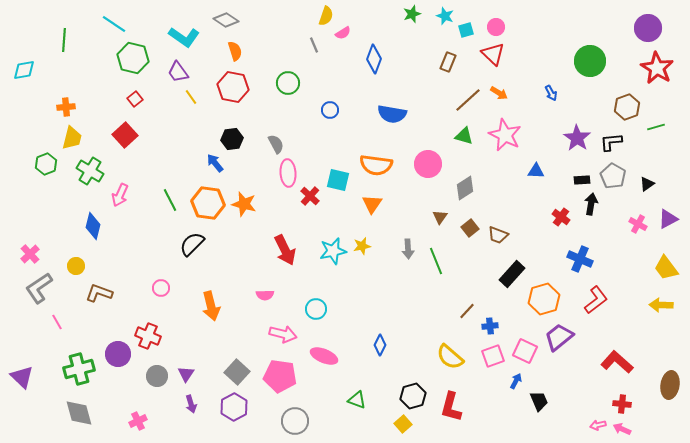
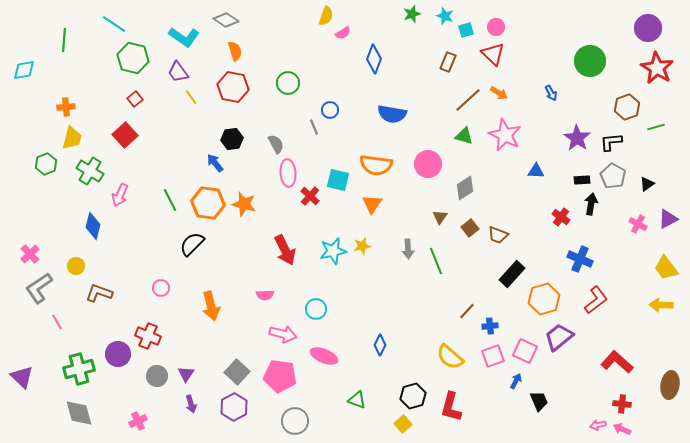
gray line at (314, 45): moved 82 px down
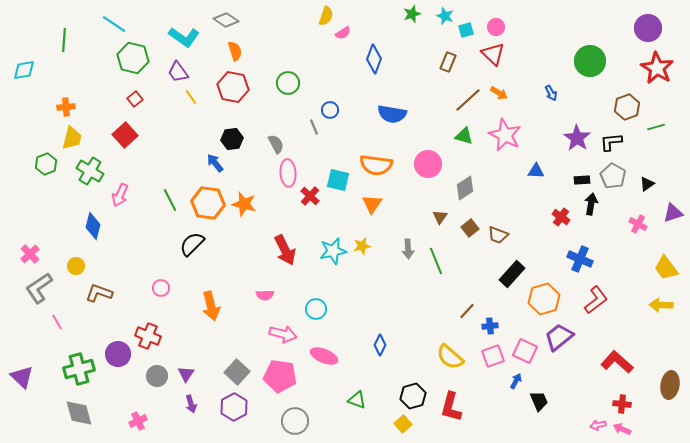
purple triangle at (668, 219): moved 5 px right, 6 px up; rotated 10 degrees clockwise
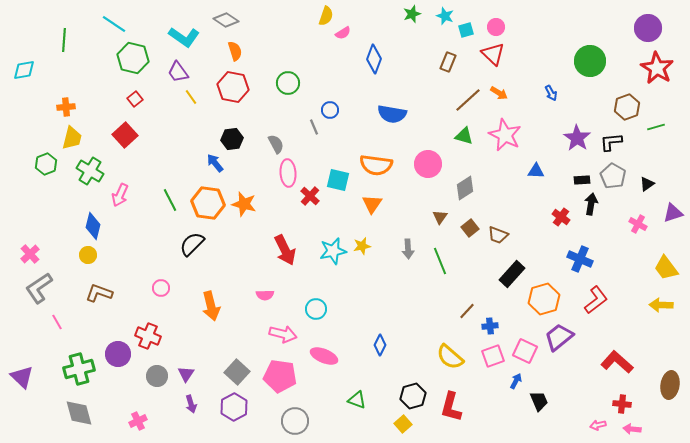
green line at (436, 261): moved 4 px right
yellow circle at (76, 266): moved 12 px right, 11 px up
pink arrow at (622, 429): moved 10 px right; rotated 18 degrees counterclockwise
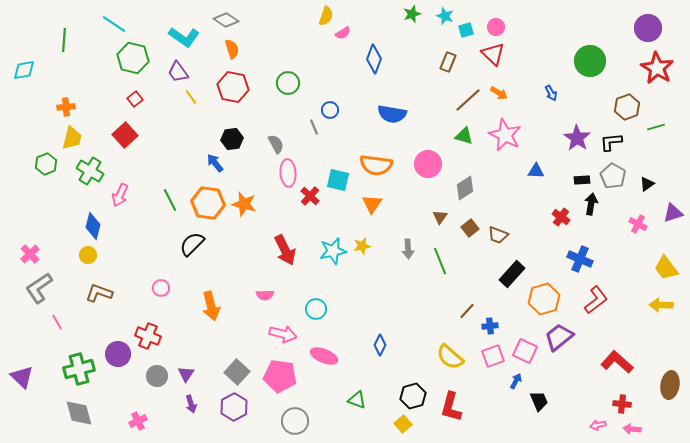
orange semicircle at (235, 51): moved 3 px left, 2 px up
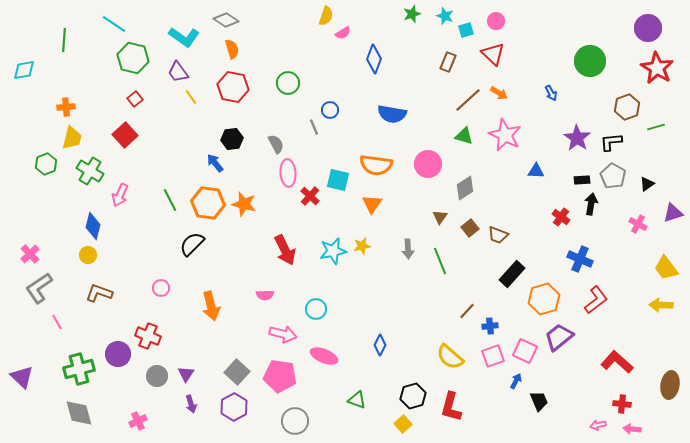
pink circle at (496, 27): moved 6 px up
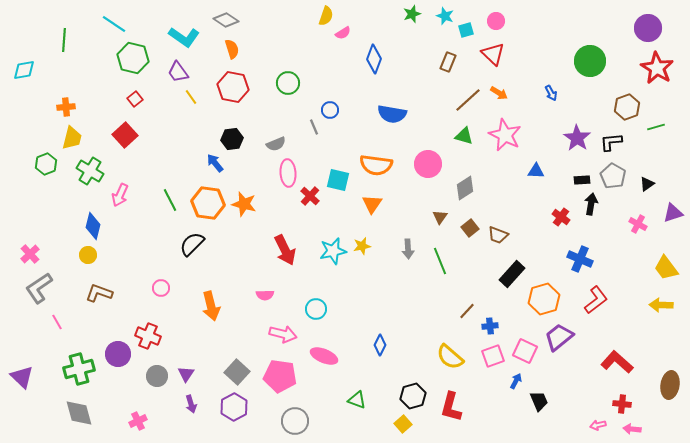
gray semicircle at (276, 144): rotated 96 degrees clockwise
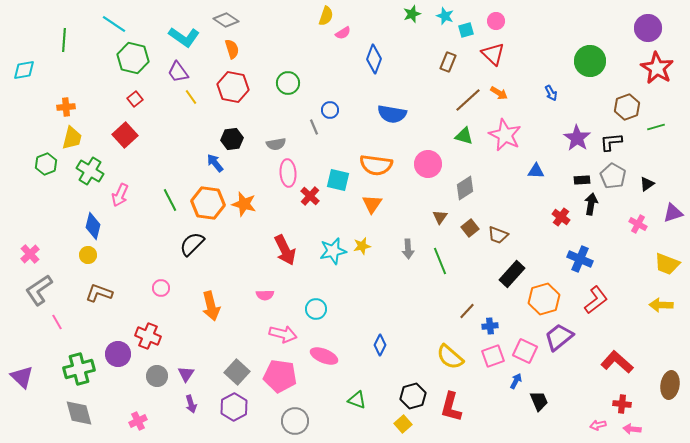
gray semicircle at (276, 144): rotated 12 degrees clockwise
yellow trapezoid at (666, 268): moved 1 px right, 4 px up; rotated 32 degrees counterclockwise
gray L-shape at (39, 288): moved 2 px down
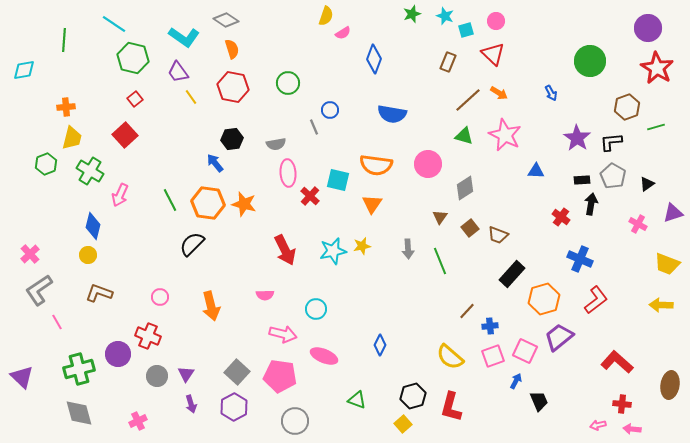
pink circle at (161, 288): moved 1 px left, 9 px down
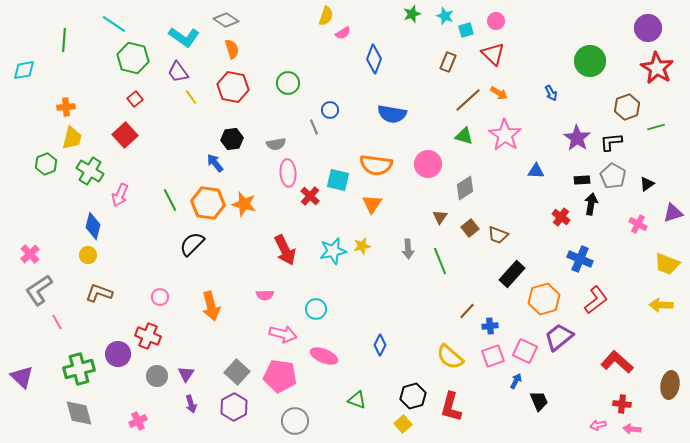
pink star at (505, 135): rotated 8 degrees clockwise
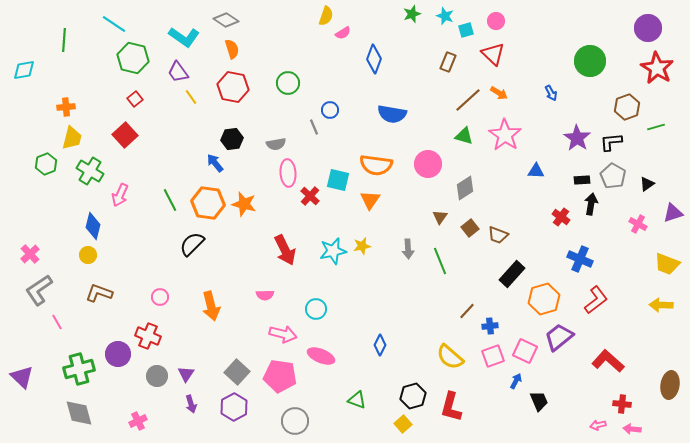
orange triangle at (372, 204): moved 2 px left, 4 px up
pink ellipse at (324, 356): moved 3 px left
red L-shape at (617, 362): moved 9 px left, 1 px up
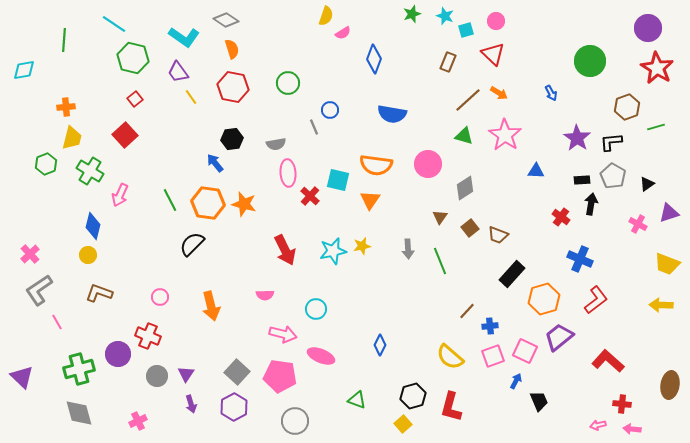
purple triangle at (673, 213): moved 4 px left
